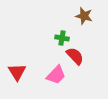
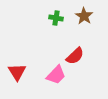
brown star: rotated 18 degrees clockwise
green cross: moved 6 px left, 20 px up
red semicircle: rotated 90 degrees clockwise
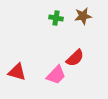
brown star: moved 1 px left; rotated 30 degrees clockwise
red semicircle: moved 2 px down
red triangle: rotated 42 degrees counterclockwise
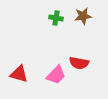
red semicircle: moved 4 px right, 5 px down; rotated 54 degrees clockwise
red triangle: moved 2 px right, 2 px down
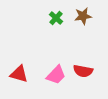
green cross: rotated 32 degrees clockwise
red semicircle: moved 4 px right, 8 px down
